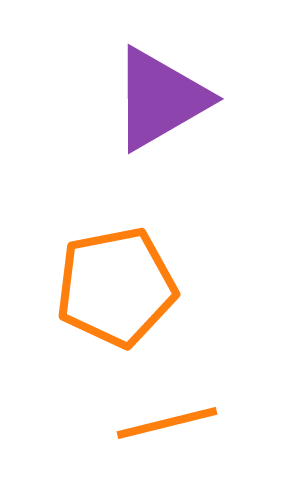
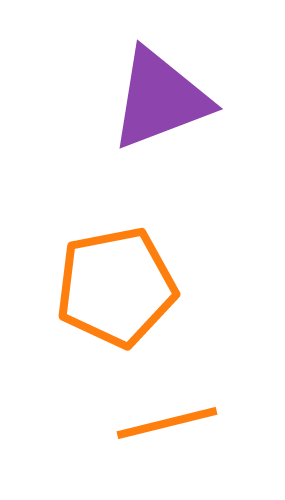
purple triangle: rotated 9 degrees clockwise
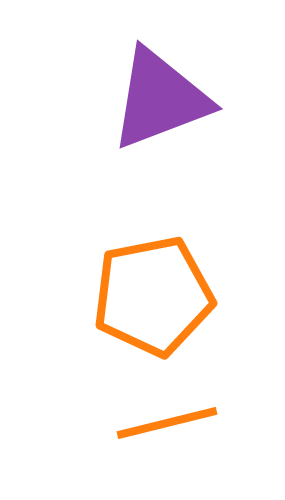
orange pentagon: moved 37 px right, 9 px down
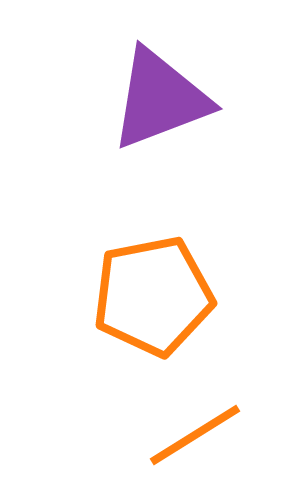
orange line: moved 28 px right, 12 px down; rotated 18 degrees counterclockwise
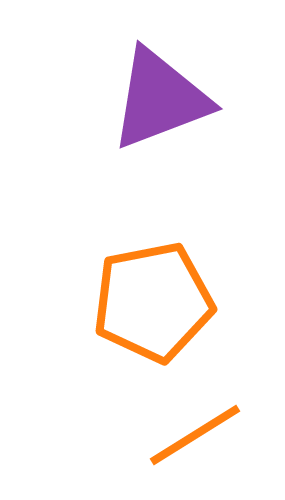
orange pentagon: moved 6 px down
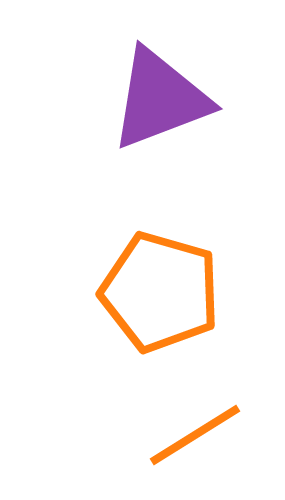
orange pentagon: moved 7 px right, 10 px up; rotated 27 degrees clockwise
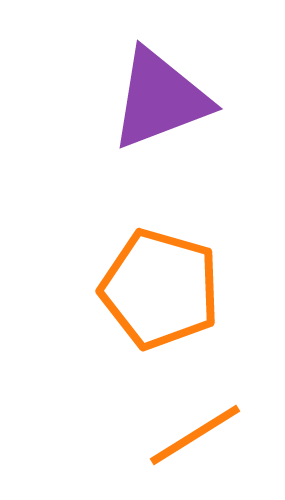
orange pentagon: moved 3 px up
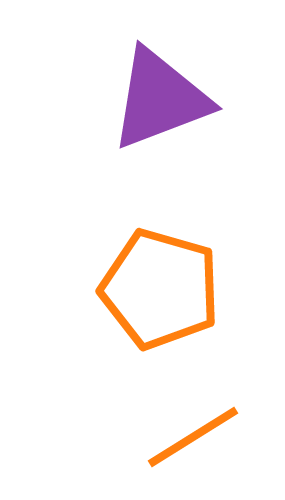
orange line: moved 2 px left, 2 px down
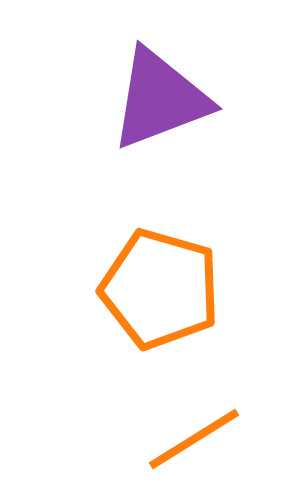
orange line: moved 1 px right, 2 px down
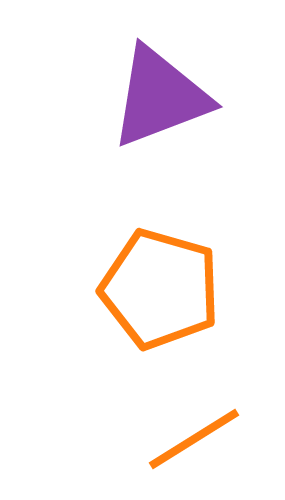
purple triangle: moved 2 px up
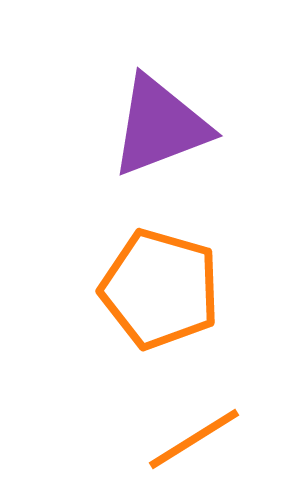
purple triangle: moved 29 px down
